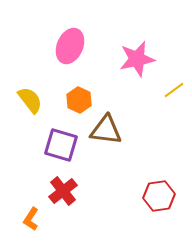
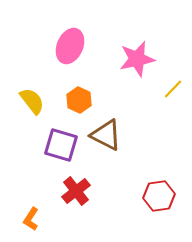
yellow line: moved 1 px left, 1 px up; rotated 10 degrees counterclockwise
yellow semicircle: moved 2 px right, 1 px down
brown triangle: moved 5 px down; rotated 20 degrees clockwise
red cross: moved 13 px right
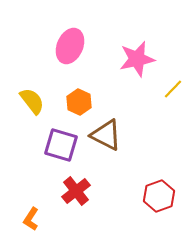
orange hexagon: moved 2 px down
red hexagon: rotated 12 degrees counterclockwise
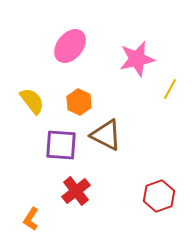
pink ellipse: rotated 16 degrees clockwise
yellow line: moved 3 px left; rotated 15 degrees counterclockwise
purple square: rotated 12 degrees counterclockwise
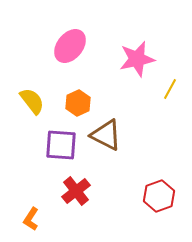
orange hexagon: moved 1 px left, 1 px down; rotated 10 degrees clockwise
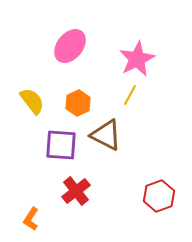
pink star: rotated 15 degrees counterclockwise
yellow line: moved 40 px left, 6 px down
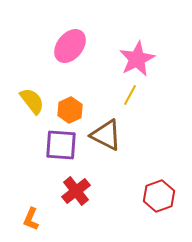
orange hexagon: moved 8 px left, 7 px down
orange L-shape: rotated 10 degrees counterclockwise
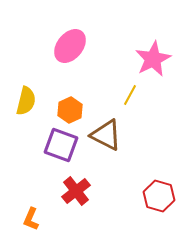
pink star: moved 16 px right
yellow semicircle: moved 6 px left; rotated 52 degrees clockwise
purple square: rotated 16 degrees clockwise
red hexagon: rotated 24 degrees counterclockwise
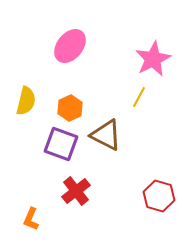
yellow line: moved 9 px right, 2 px down
orange hexagon: moved 2 px up
purple square: moved 1 px up
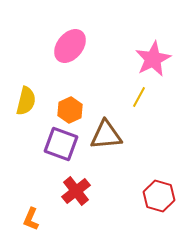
orange hexagon: moved 2 px down
brown triangle: rotated 32 degrees counterclockwise
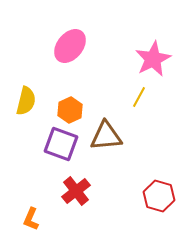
brown triangle: moved 1 px down
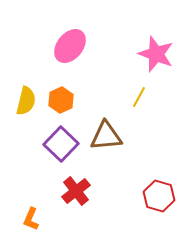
pink star: moved 3 px right, 5 px up; rotated 24 degrees counterclockwise
orange hexagon: moved 9 px left, 10 px up
purple square: rotated 24 degrees clockwise
